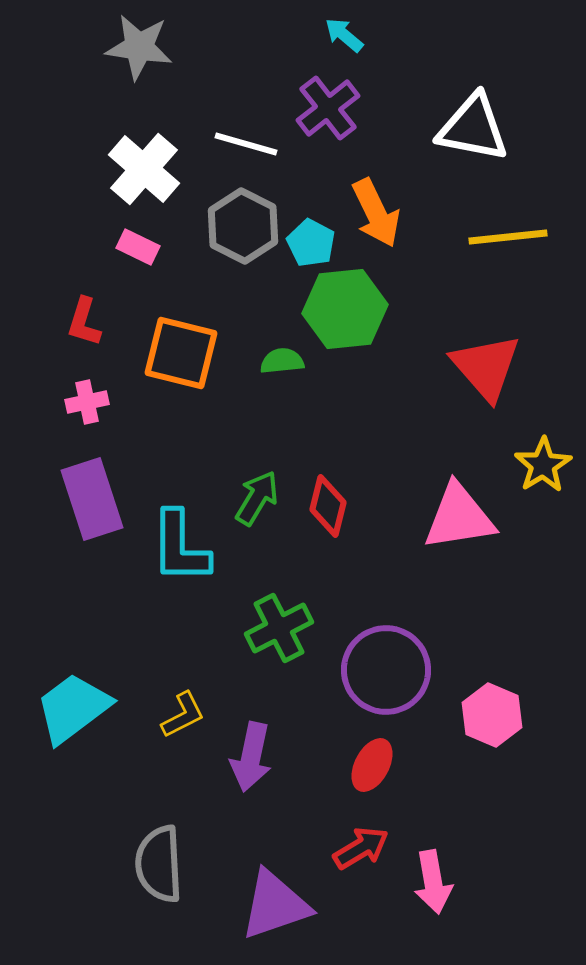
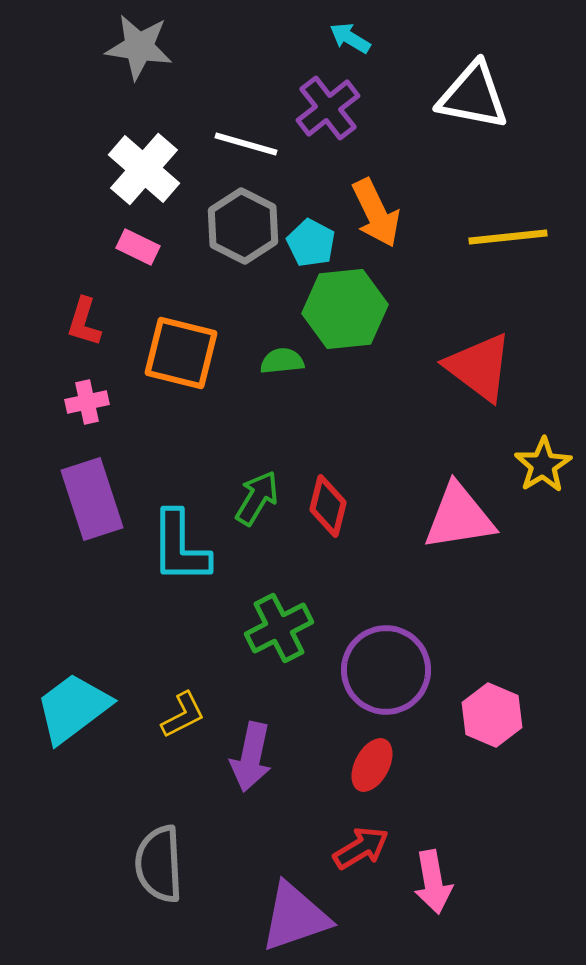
cyan arrow: moved 6 px right, 3 px down; rotated 9 degrees counterclockwise
white triangle: moved 32 px up
red triangle: moved 7 px left; rotated 12 degrees counterclockwise
purple triangle: moved 20 px right, 12 px down
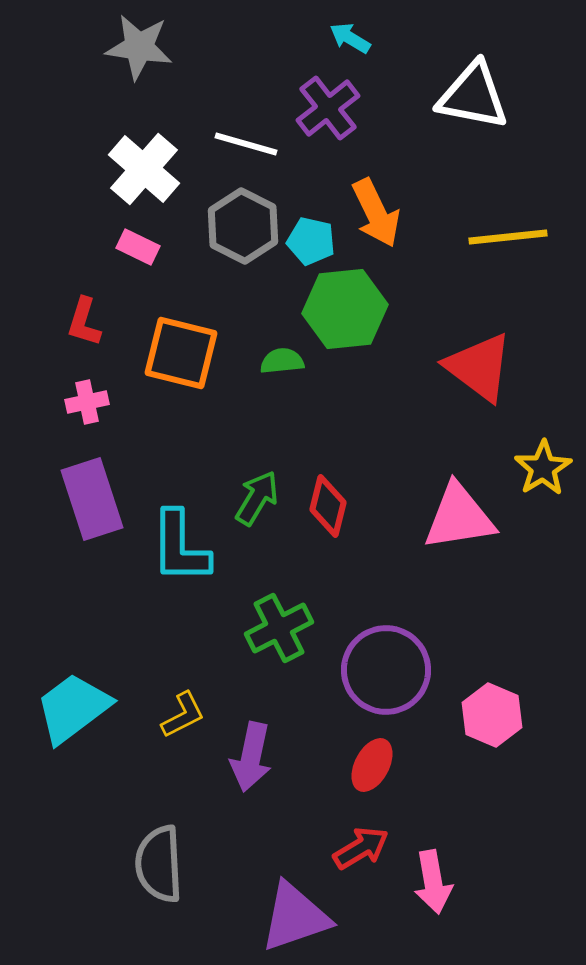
cyan pentagon: moved 2 px up; rotated 15 degrees counterclockwise
yellow star: moved 3 px down
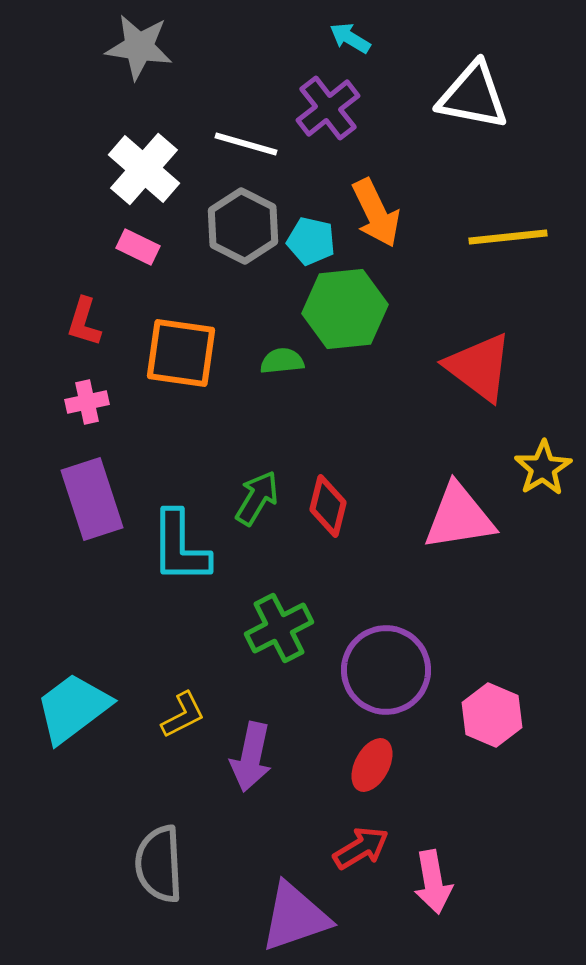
orange square: rotated 6 degrees counterclockwise
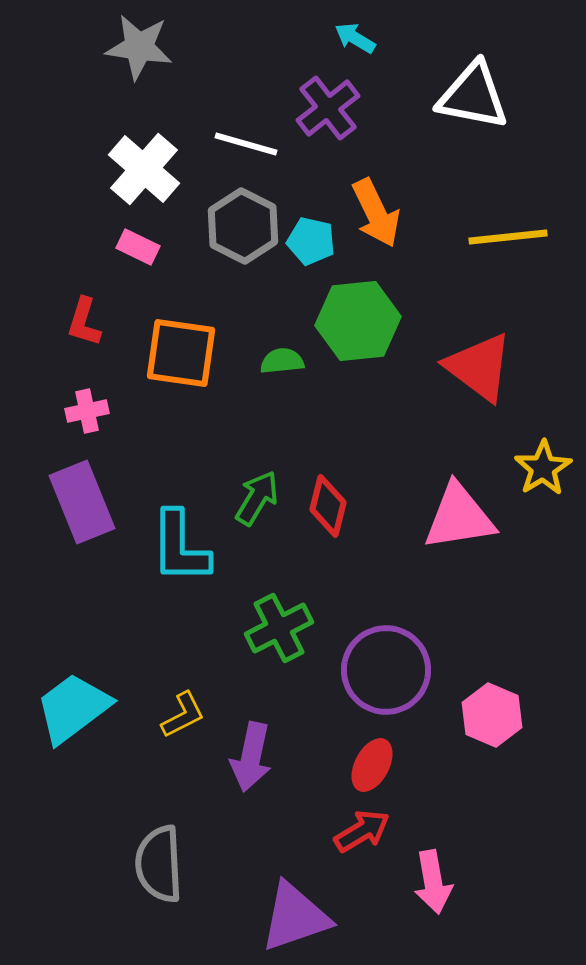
cyan arrow: moved 5 px right
green hexagon: moved 13 px right, 12 px down
pink cross: moved 9 px down
purple rectangle: moved 10 px left, 3 px down; rotated 4 degrees counterclockwise
red arrow: moved 1 px right, 17 px up
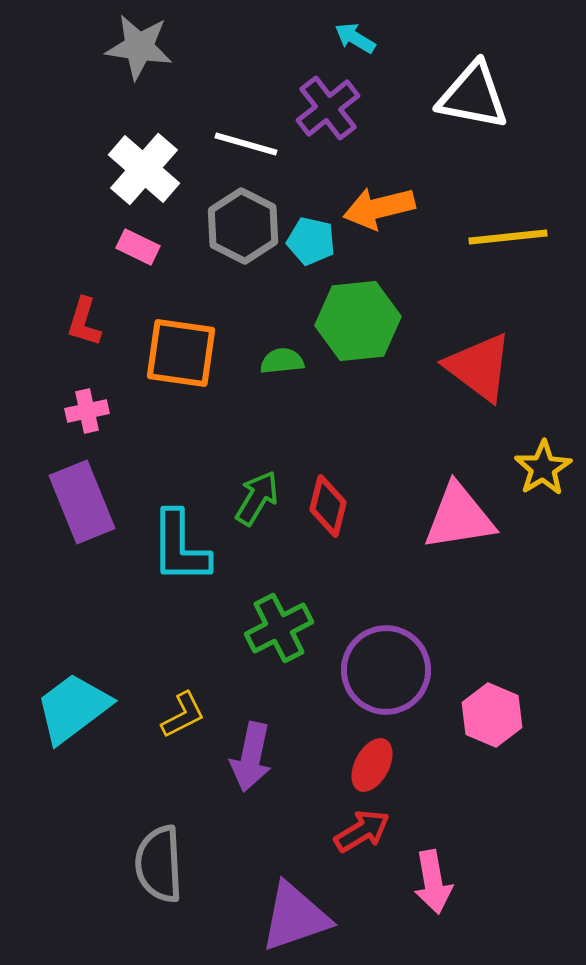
orange arrow: moved 3 px right, 5 px up; rotated 102 degrees clockwise
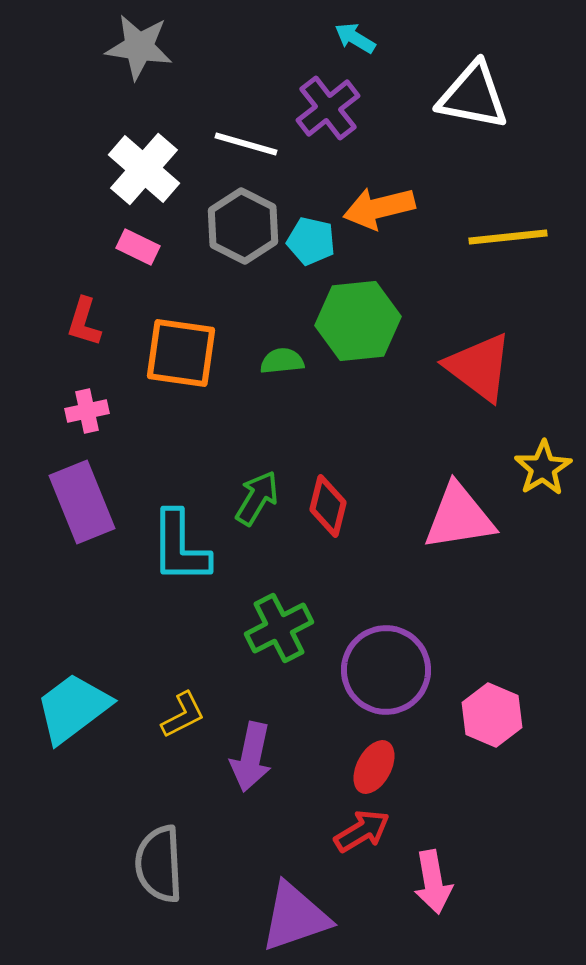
red ellipse: moved 2 px right, 2 px down
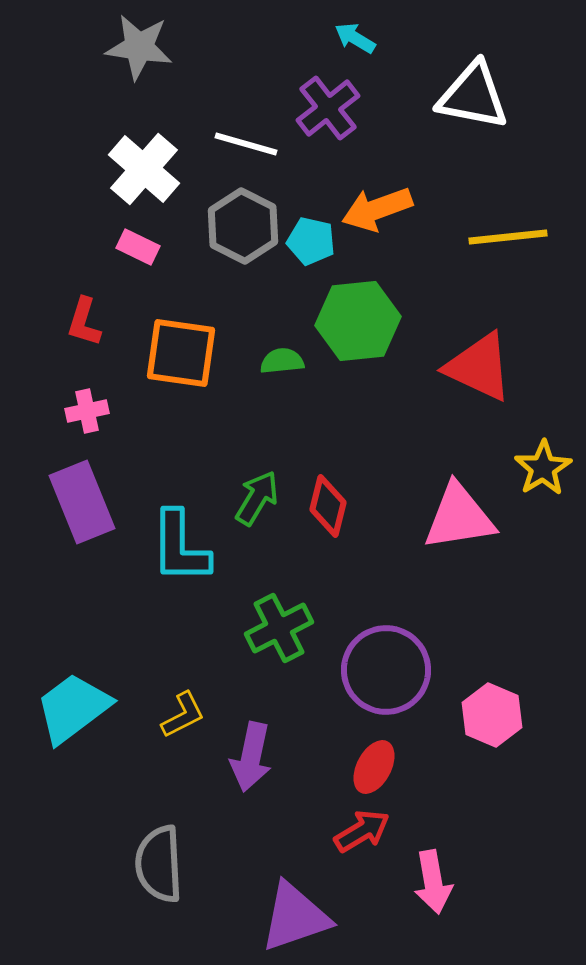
orange arrow: moved 2 px left, 1 px down; rotated 6 degrees counterclockwise
red triangle: rotated 12 degrees counterclockwise
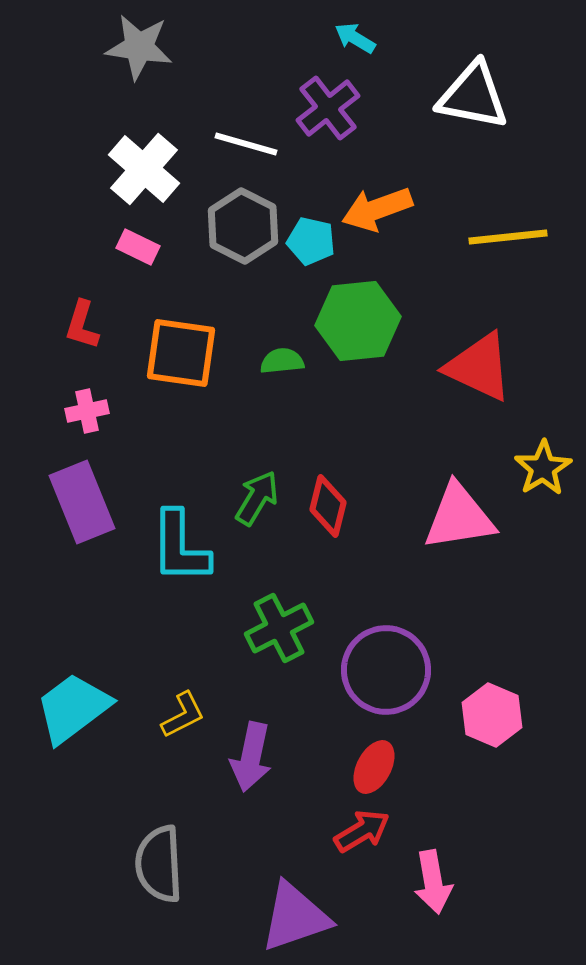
red L-shape: moved 2 px left, 3 px down
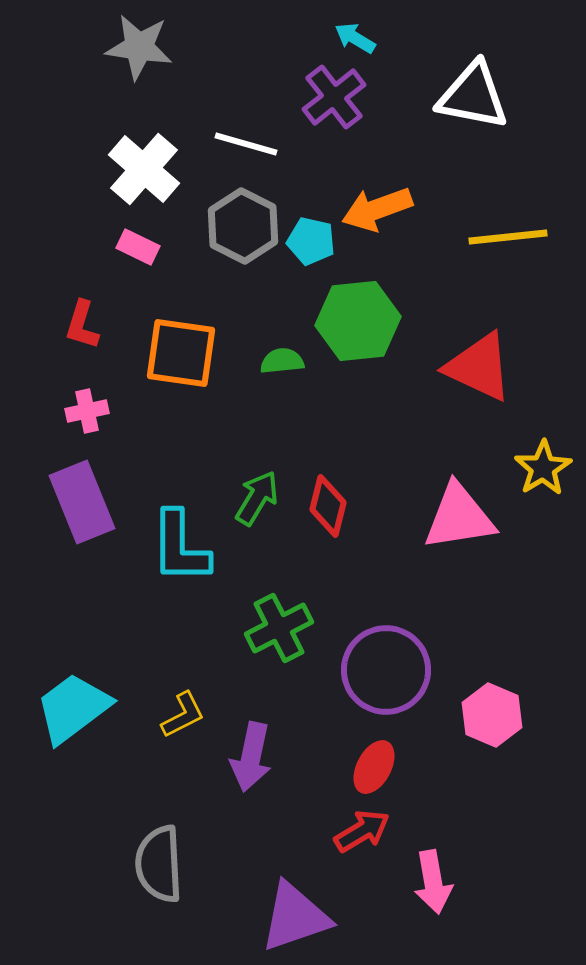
purple cross: moved 6 px right, 11 px up
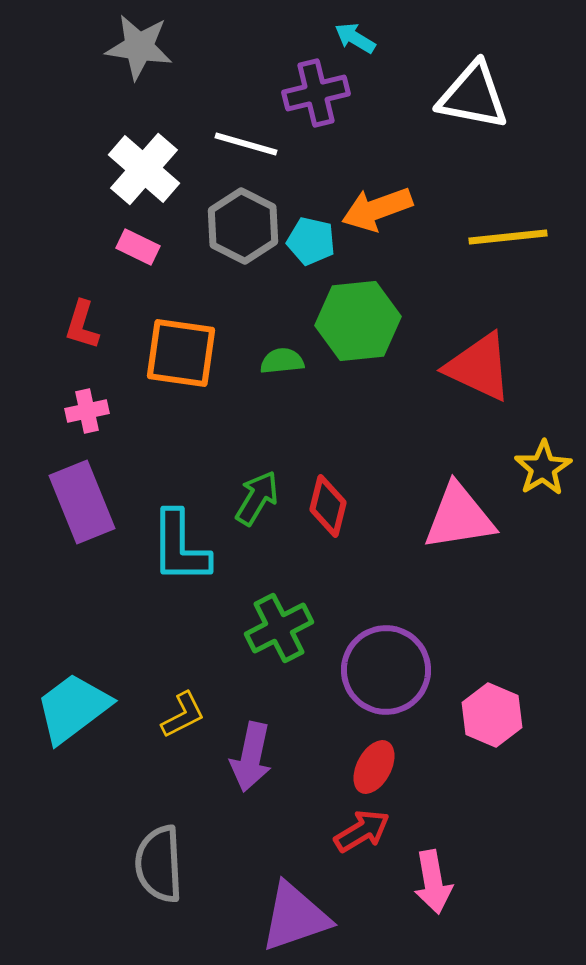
purple cross: moved 18 px left, 4 px up; rotated 24 degrees clockwise
